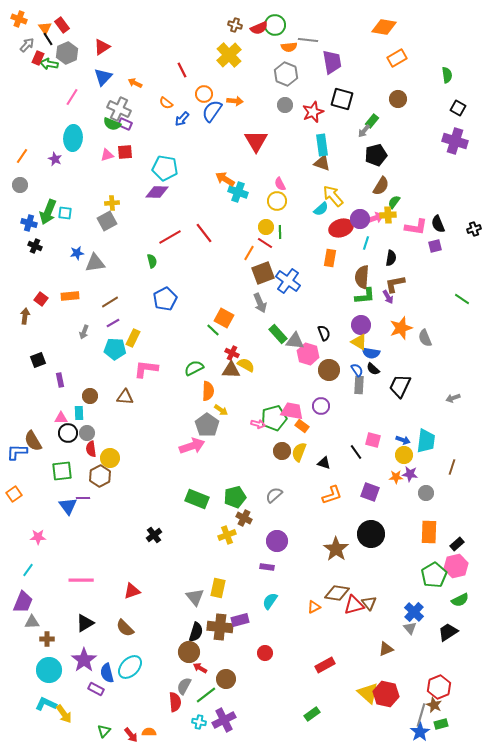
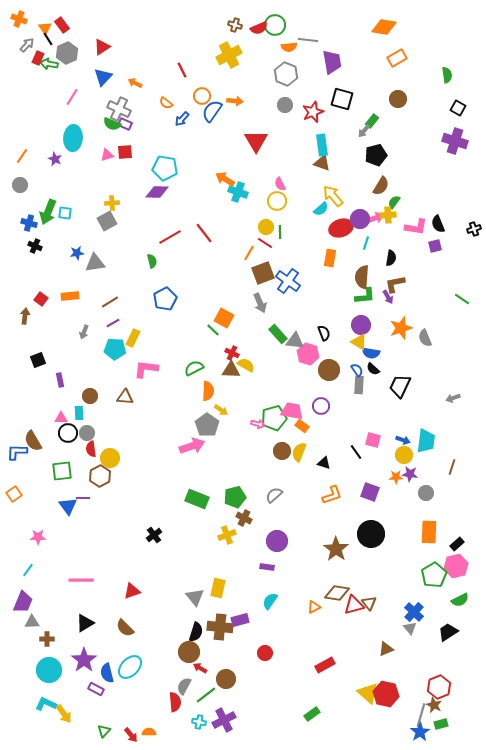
yellow cross at (229, 55): rotated 15 degrees clockwise
orange circle at (204, 94): moved 2 px left, 2 px down
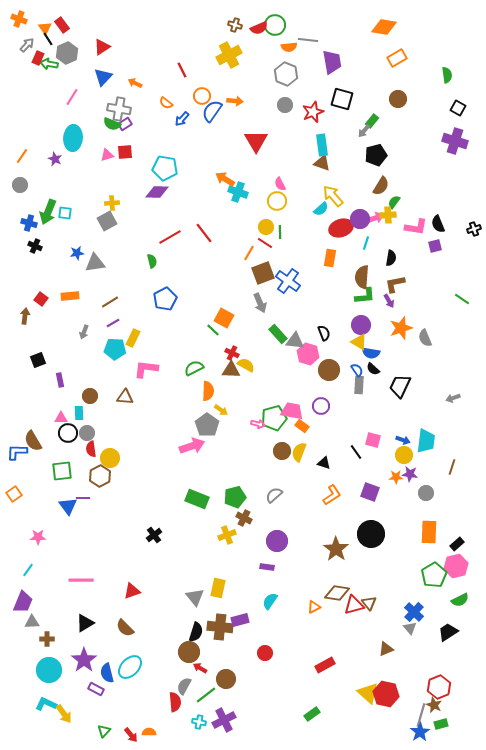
gray cross at (119, 109): rotated 15 degrees counterclockwise
purple rectangle at (125, 124): rotated 56 degrees counterclockwise
purple arrow at (388, 297): moved 1 px right, 4 px down
orange L-shape at (332, 495): rotated 15 degrees counterclockwise
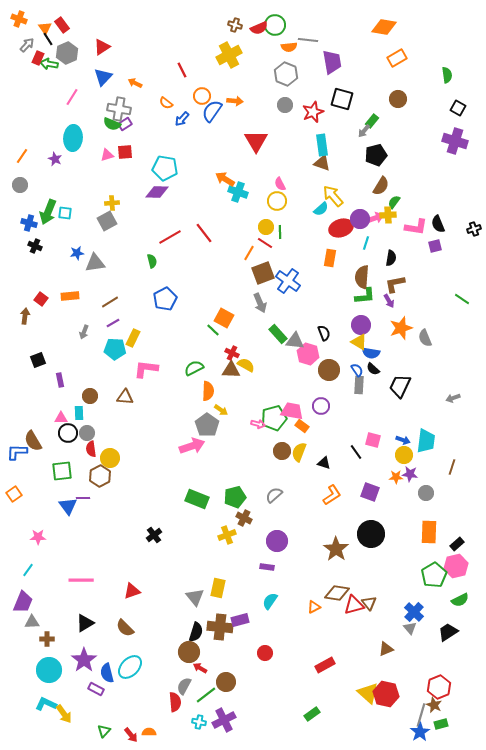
brown circle at (226, 679): moved 3 px down
